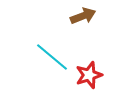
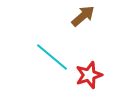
brown arrow: rotated 20 degrees counterclockwise
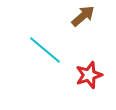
cyan line: moved 7 px left, 7 px up
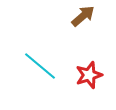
cyan line: moved 5 px left, 16 px down
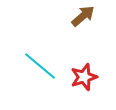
red star: moved 5 px left, 2 px down
